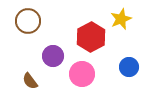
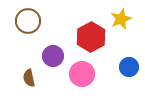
brown semicircle: moved 1 px left, 3 px up; rotated 24 degrees clockwise
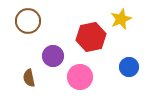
red hexagon: rotated 16 degrees clockwise
pink circle: moved 2 px left, 3 px down
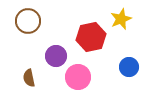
purple circle: moved 3 px right
pink circle: moved 2 px left
